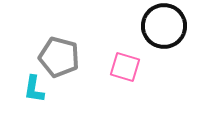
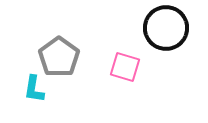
black circle: moved 2 px right, 2 px down
gray pentagon: rotated 21 degrees clockwise
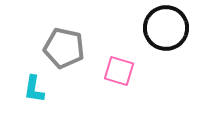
gray pentagon: moved 5 px right, 9 px up; rotated 24 degrees counterclockwise
pink square: moved 6 px left, 4 px down
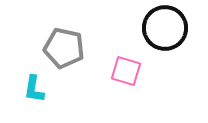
black circle: moved 1 px left
pink square: moved 7 px right
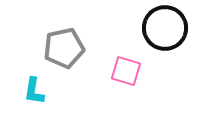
gray pentagon: rotated 24 degrees counterclockwise
cyan L-shape: moved 2 px down
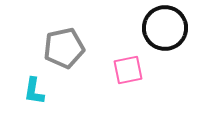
pink square: moved 2 px right, 1 px up; rotated 28 degrees counterclockwise
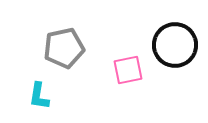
black circle: moved 10 px right, 17 px down
cyan L-shape: moved 5 px right, 5 px down
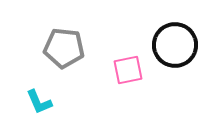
gray pentagon: rotated 18 degrees clockwise
cyan L-shape: moved 6 px down; rotated 32 degrees counterclockwise
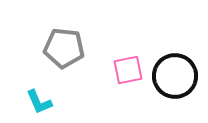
black circle: moved 31 px down
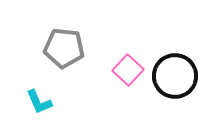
pink square: rotated 36 degrees counterclockwise
